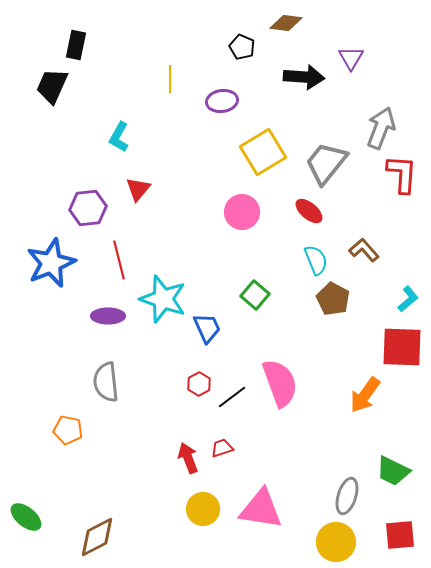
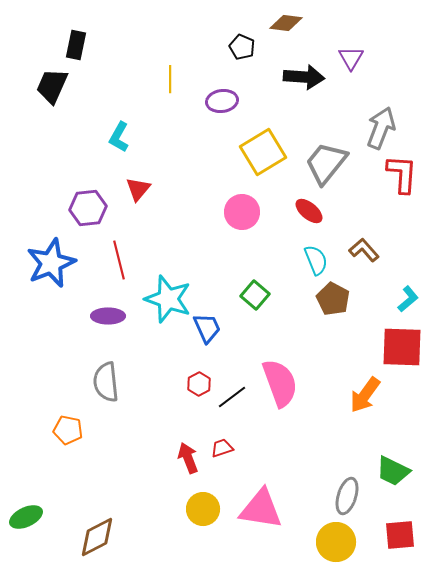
cyan star at (163, 299): moved 5 px right
green ellipse at (26, 517): rotated 64 degrees counterclockwise
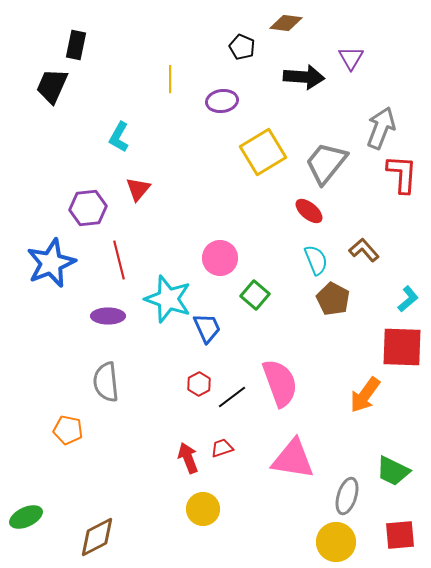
pink circle at (242, 212): moved 22 px left, 46 px down
pink triangle at (261, 509): moved 32 px right, 50 px up
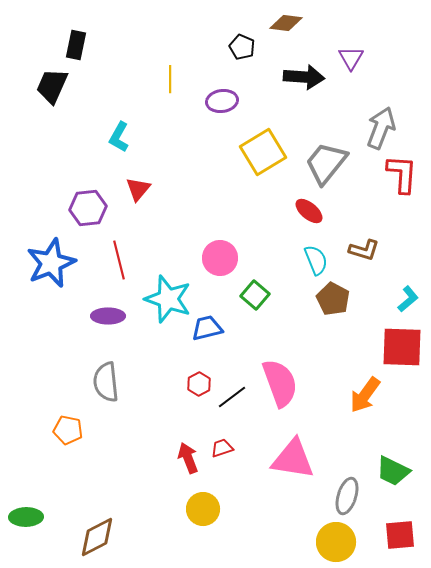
brown L-shape at (364, 250): rotated 148 degrees clockwise
blue trapezoid at (207, 328): rotated 80 degrees counterclockwise
green ellipse at (26, 517): rotated 24 degrees clockwise
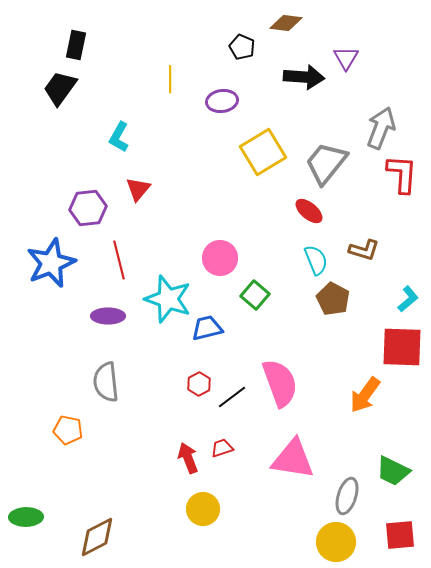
purple triangle at (351, 58): moved 5 px left
black trapezoid at (52, 86): moved 8 px right, 2 px down; rotated 12 degrees clockwise
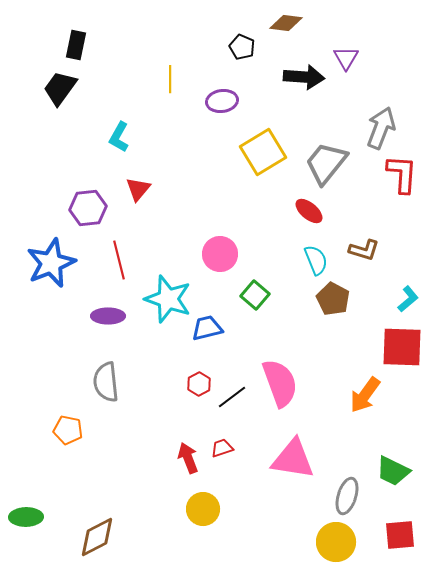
pink circle at (220, 258): moved 4 px up
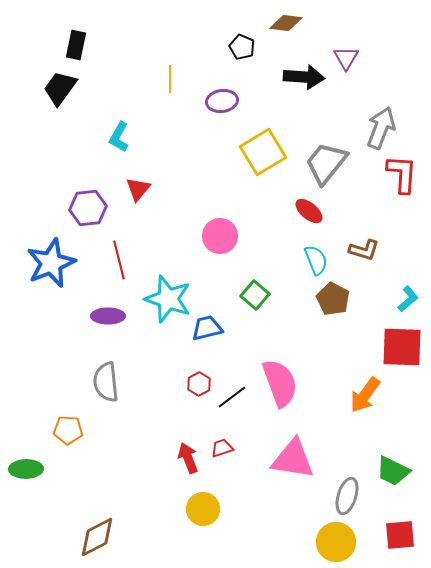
pink circle at (220, 254): moved 18 px up
orange pentagon at (68, 430): rotated 8 degrees counterclockwise
green ellipse at (26, 517): moved 48 px up
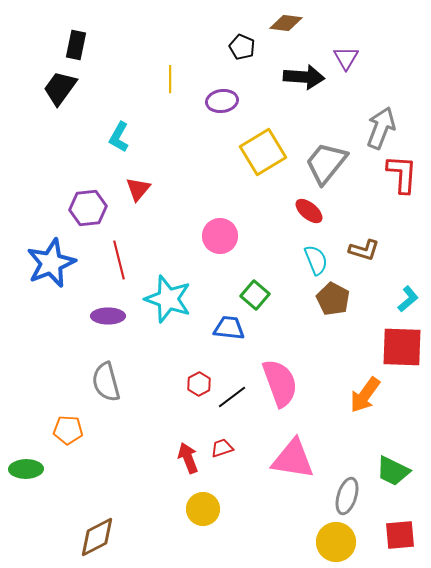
blue trapezoid at (207, 328): moved 22 px right; rotated 20 degrees clockwise
gray semicircle at (106, 382): rotated 9 degrees counterclockwise
